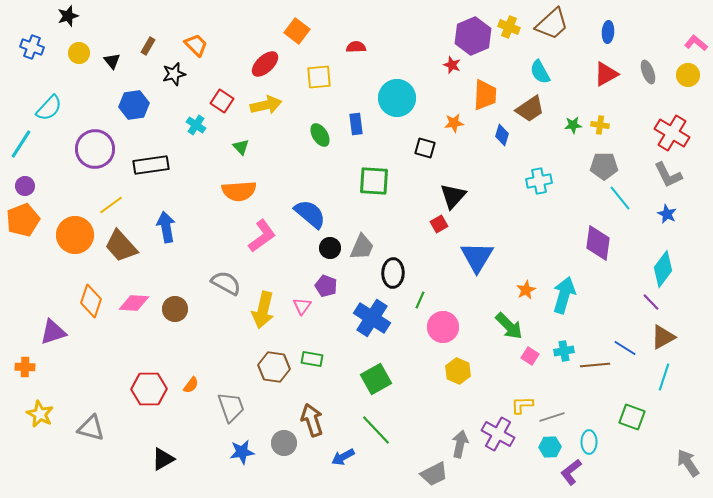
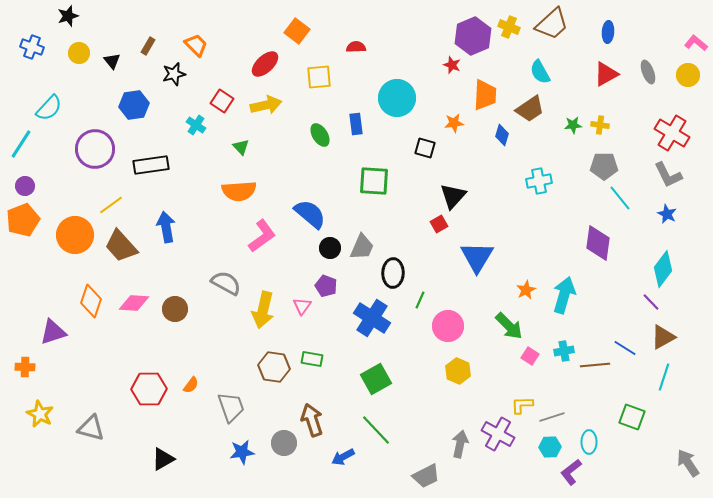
pink circle at (443, 327): moved 5 px right, 1 px up
gray trapezoid at (434, 474): moved 8 px left, 2 px down
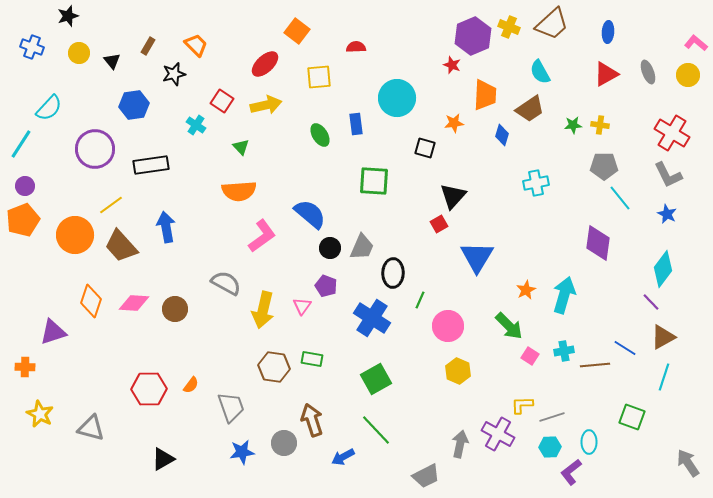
cyan cross at (539, 181): moved 3 px left, 2 px down
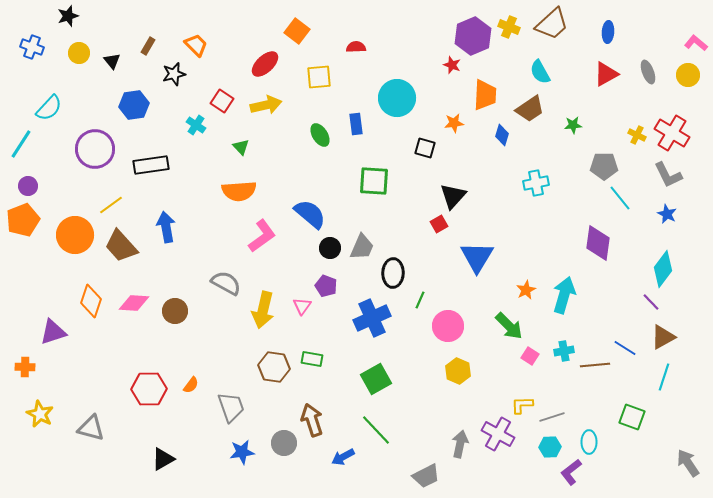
yellow cross at (600, 125): moved 37 px right, 10 px down; rotated 18 degrees clockwise
purple circle at (25, 186): moved 3 px right
brown circle at (175, 309): moved 2 px down
blue cross at (372, 318): rotated 33 degrees clockwise
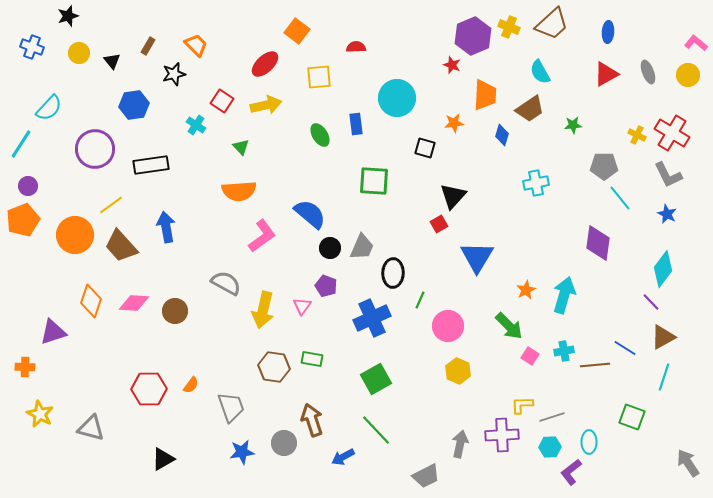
purple cross at (498, 434): moved 4 px right, 1 px down; rotated 32 degrees counterclockwise
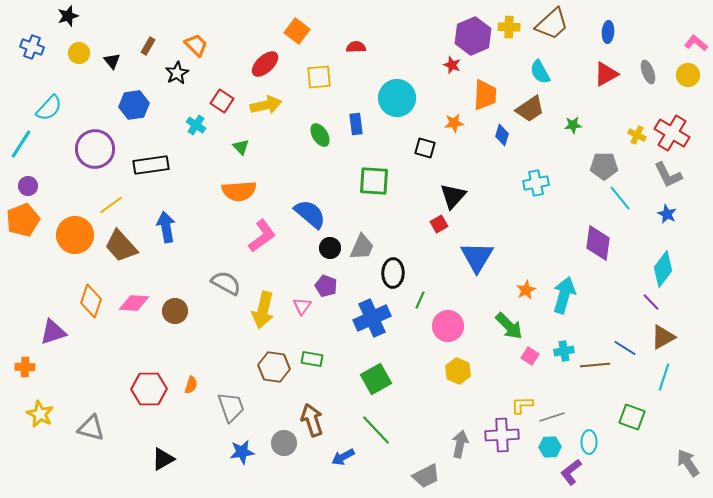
yellow cross at (509, 27): rotated 20 degrees counterclockwise
black star at (174, 74): moved 3 px right, 1 px up; rotated 15 degrees counterclockwise
orange semicircle at (191, 385): rotated 18 degrees counterclockwise
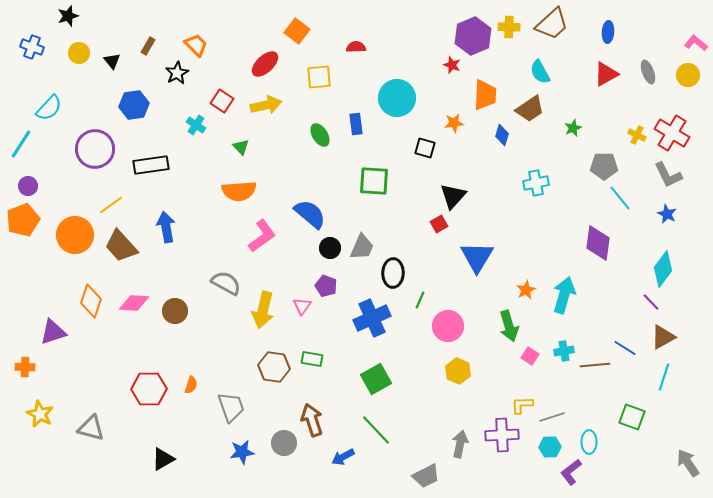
green star at (573, 125): moved 3 px down; rotated 18 degrees counterclockwise
green arrow at (509, 326): rotated 28 degrees clockwise
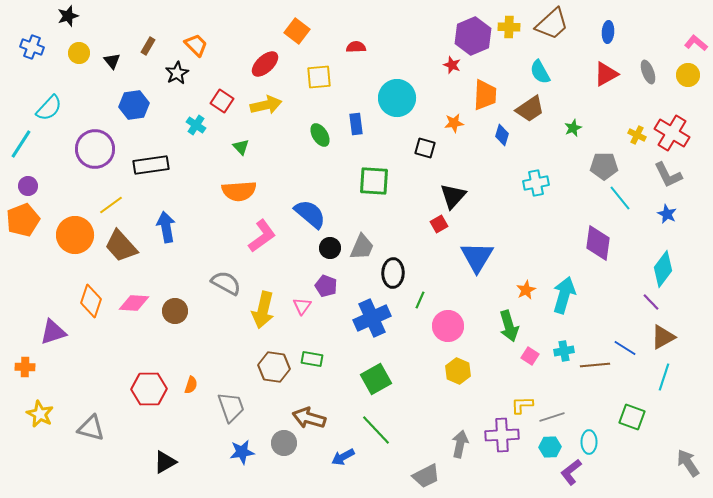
brown arrow at (312, 420): moved 3 px left, 2 px up; rotated 56 degrees counterclockwise
black triangle at (163, 459): moved 2 px right, 3 px down
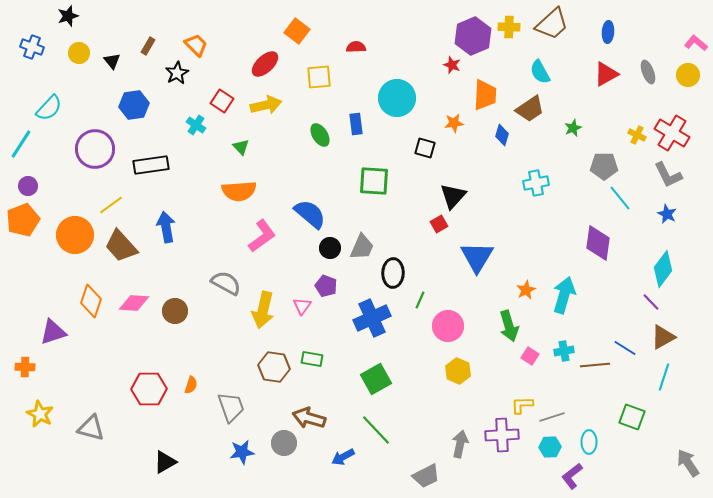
purple L-shape at (571, 472): moved 1 px right, 4 px down
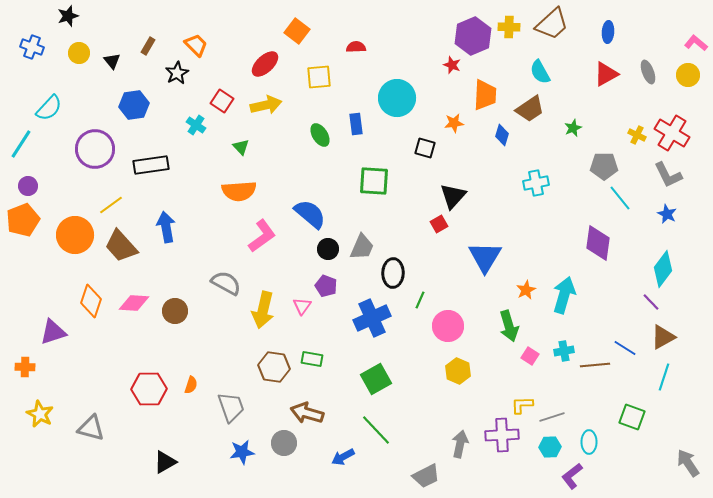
black circle at (330, 248): moved 2 px left, 1 px down
blue triangle at (477, 257): moved 8 px right
brown arrow at (309, 418): moved 2 px left, 5 px up
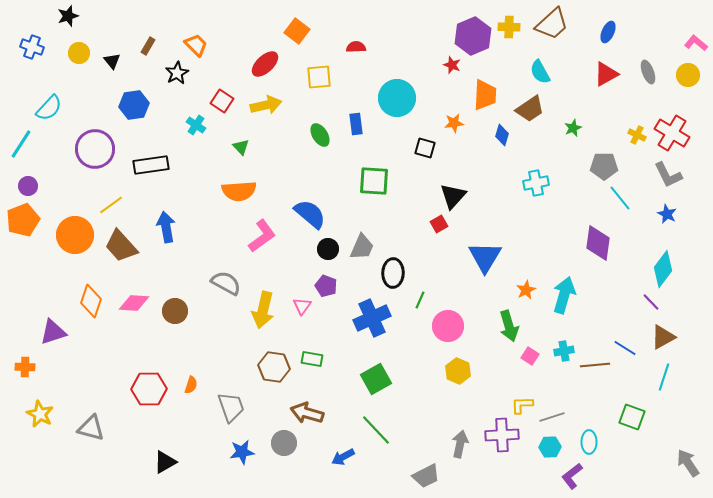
blue ellipse at (608, 32): rotated 20 degrees clockwise
